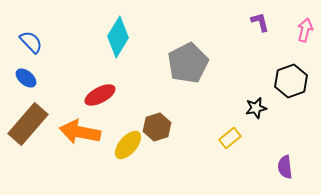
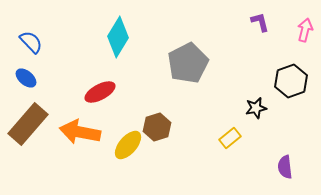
red ellipse: moved 3 px up
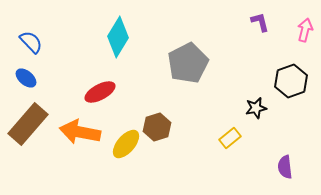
yellow ellipse: moved 2 px left, 1 px up
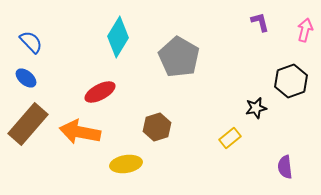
gray pentagon: moved 9 px left, 6 px up; rotated 15 degrees counterclockwise
yellow ellipse: moved 20 px down; rotated 40 degrees clockwise
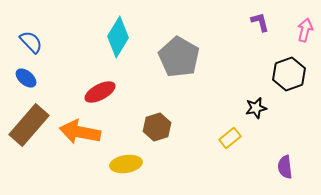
black hexagon: moved 2 px left, 7 px up
brown rectangle: moved 1 px right, 1 px down
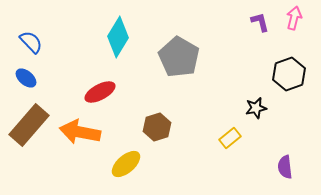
pink arrow: moved 11 px left, 12 px up
yellow ellipse: rotated 32 degrees counterclockwise
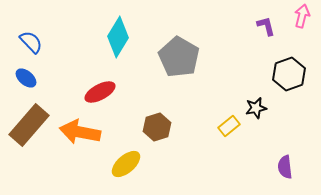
pink arrow: moved 8 px right, 2 px up
purple L-shape: moved 6 px right, 4 px down
yellow rectangle: moved 1 px left, 12 px up
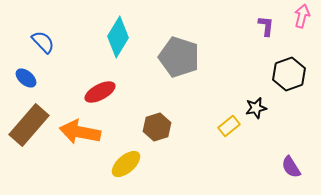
purple L-shape: rotated 20 degrees clockwise
blue semicircle: moved 12 px right
gray pentagon: rotated 12 degrees counterclockwise
purple semicircle: moved 6 px right; rotated 25 degrees counterclockwise
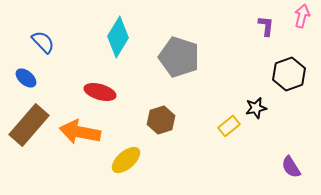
red ellipse: rotated 44 degrees clockwise
brown hexagon: moved 4 px right, 7 px up
yellow ellipse: moved 4 px up
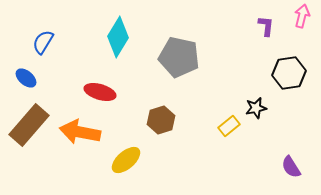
blue semicircle: rotated 105 degrees counterclockwise
gray pentagon: rotated 6 degrees counterclockwise
black hexagon: moved 1 px up; rotated 12 degrees clockwise
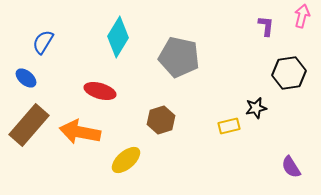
red ellipse: moved 1 px up
yellow rectangle: rotated 25 degrees clockwise
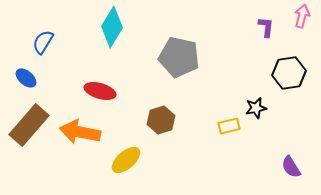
purple L-shape: moved 1 px down
cyan diamond: moved 6 px left, 10 px up
